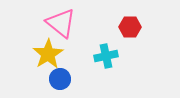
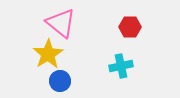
cyan cross: moved 15 px right, 10 px down
blue circle: moved 2 px down
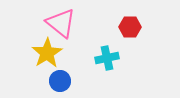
yellow star: moved 1 px left, 1 px up
cyan cross: moved 14 px left, 8 px up
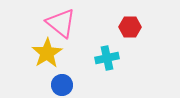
blue circle: moved 2 px right, 4 px down
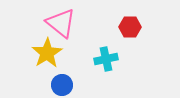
cyan cross: moved 1 px left, 1 px down
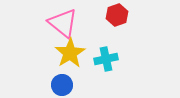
pink triangle: moved 2 px right
red hexagon: moved 13 px left, 12 px up; rotated 20 degrees counterclockwise
yellow star: moved 23 px right
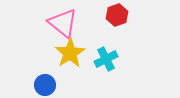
cyan cross: rotated 15 degrees counterclockwise
blue circle: moved 17 px left
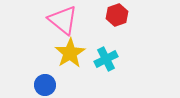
pink triangle: moved 3 px up
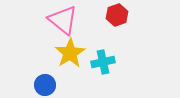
cyan cross: moved 3 px left, 3 px down; rotated 15 degrees clockwise
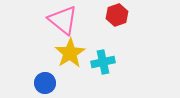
blue circle: moved 2 px up
